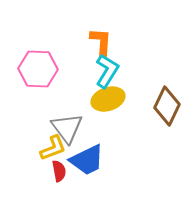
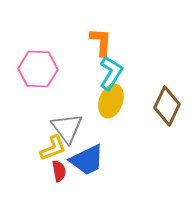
cyan L-shape: moved 4 px right, 2 px down
yellow ellipse: moved 3 px right, 2 px down; rotated 52 degrees counterclockwise
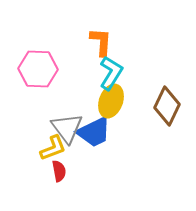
blue trapezoid: moved 7 px right, 28 px up
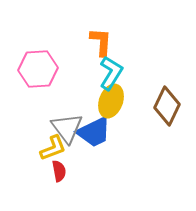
pink hexagon: rotated 6 degrees counterclockwise
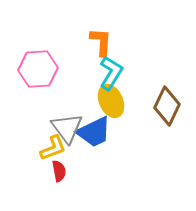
yellow ellipse: rotated 44 degrees counterclockwise
